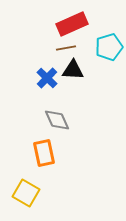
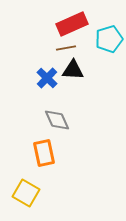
cyan pentagon: moved 8 px up
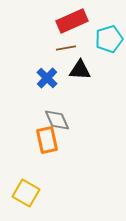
red rectangle: moved 3 px up
black triangle: moved 7 px right
orange rectangle: moved 3 px right, 13 px up
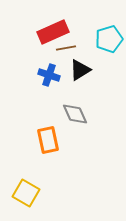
red rectangle: moved 19 px left, 11 px down
black triangle: rotated 35 degrees counterclockwise
blue cross: moved 2 px right, 3 px up; rotated 25 degrees counterclockwise
gray diamond: moved 18 px right, 6 px up
orange rectangle: moved 1 px right
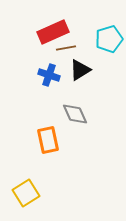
yellow square: rotated 28 degrees clockwise
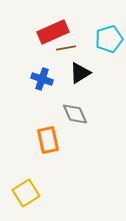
black triangle: moved 3 px down
blue cross: moved 7 px left, 4 px down
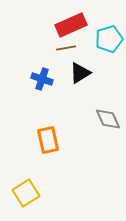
red rectangle: moved 18 px right, 7 px up
gray diamond: moved 33 px right, 5 px down
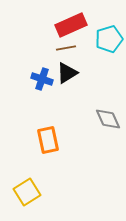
black triangle: moved 13 px left
yellow square: moved 1 px right, 1 px up
